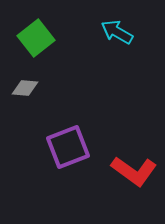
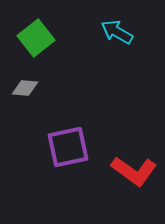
purple square: rotated 9 degrees clockwise
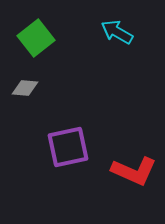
red L-shape: rotated 12 degrees counterclockwise
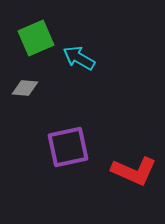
cyan arrow: moved 38 px left, 26 px down
green square: rotated 15 degrees clockwise
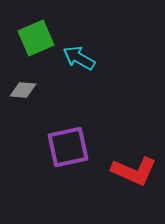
gray diamond: moved 2 px left, 2 px down
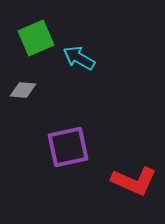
red L-shape: moved 10 px down
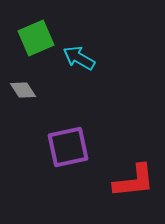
gray diamond: rotated 52 degrees clockwise
red L-shape: rotated 30 degrees counterclockwise
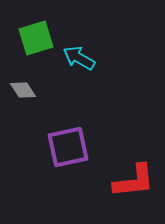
green square: rotated 6 degrees clockwise
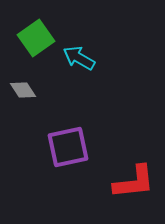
green square: rotated 18 degrees counterclockwise
red L-shape: moved 1 px down
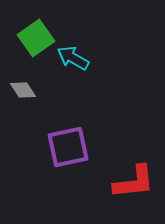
cyan arrow: moved 6 px left
